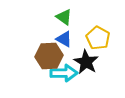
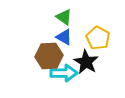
blue triangle: moved 2 px up
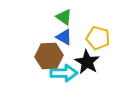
yellow pentagon: rotated 15 degrees counterclockwise
black star: moved 1 px right
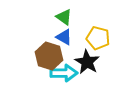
brown hexagon: rotated 20 degrees clockwise
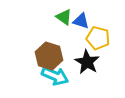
blue triangle: moved 17 px right, 16 px up; rotated 12 degrees counterclockwise
cyan arrow: moved 9 px left, 3 px down; rotated 24 degrees clockwise
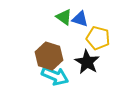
blue triangle: moved 1 px left, 2 px up
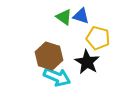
blue triangle: moved 1 px right, 3 px up
cyan arrow: moved 2 px right, 1 px down
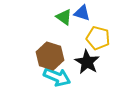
blue triangle: moved 1 px right, 3 px up
brown hexagon: moved 1 px right
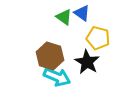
blue triangle: rotated 18 degrees clockwise
